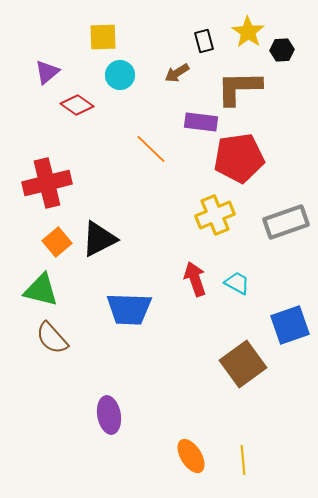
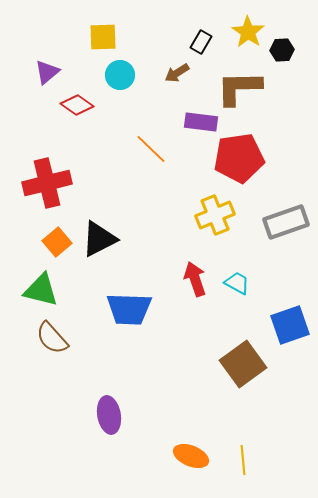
black rectangle: moved 3 px left, 1 px down; rotated 45 degrees clockwise
orange ellipse: rotated 36 degrees counterclockwise
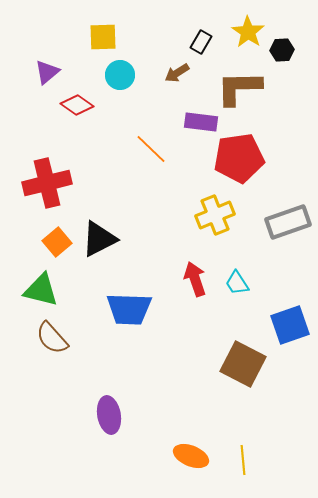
gray rectangle: moved 2 px right
cyan trapezoid: rotated 152 degrees counterclockwise
brown square: rotated 27 degrees counterclockwise
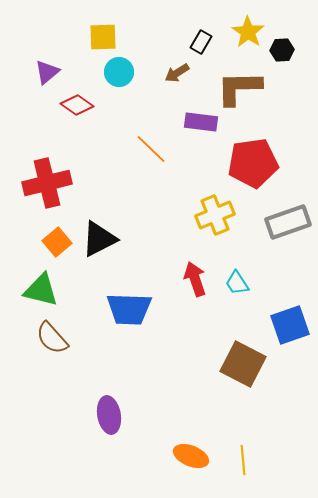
cyan circle: moved 1 px left, 3 px up
red pentagon: moved 14 px right, 5 px down
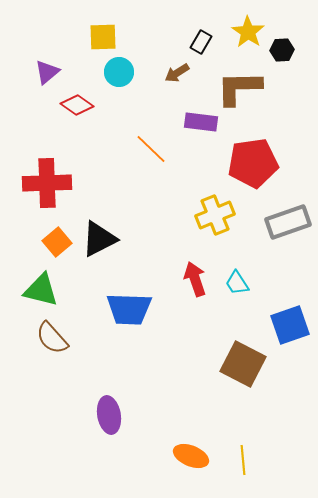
red cross: rotated 12 degrees clockwise
